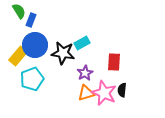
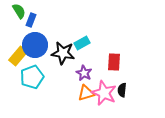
purple star: moved 1 px left; rotated 14 degrees counterclockwise
cyan pentagon: moved 2 px up
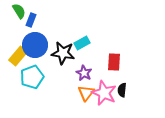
orange triangle: rotated 36 degrees counterclockwise
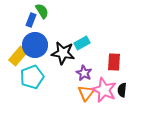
green semicircle: moved 23 px right
pink star: moved 3 px up
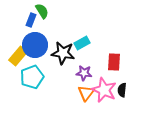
purple star: rotated 21 degrees counterclockwise
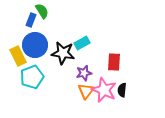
yellow rectangle: rotated 66 degrees counterclockwise
purple star: rotated 21 degrees counterclockwise
orange triangle: moved 2 px up
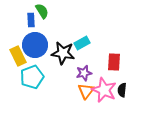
blue rectangle: rotated 24 degrees counterclockwise
